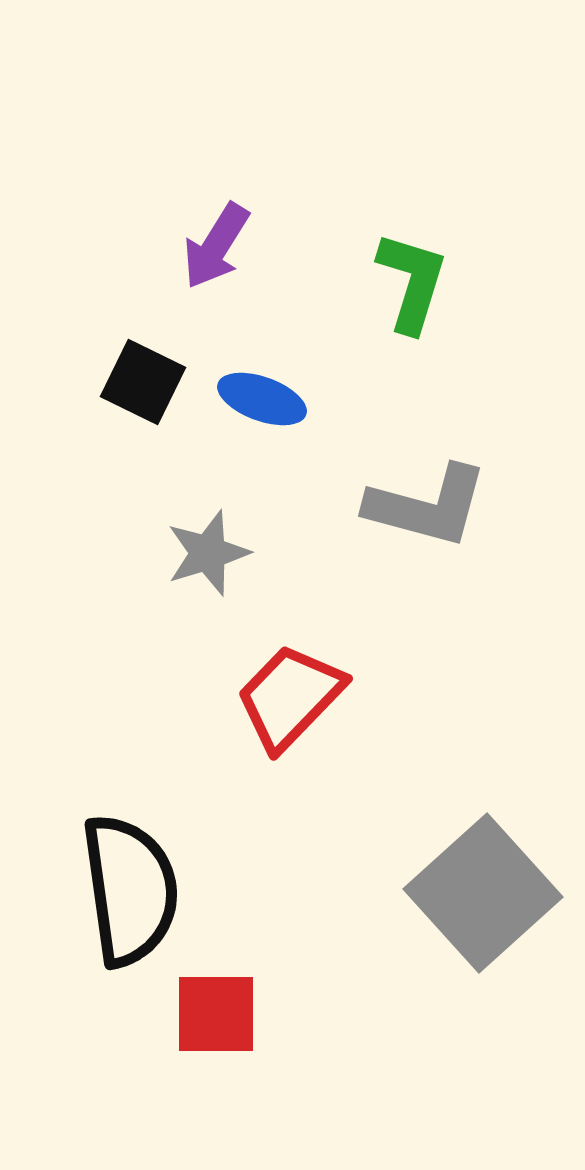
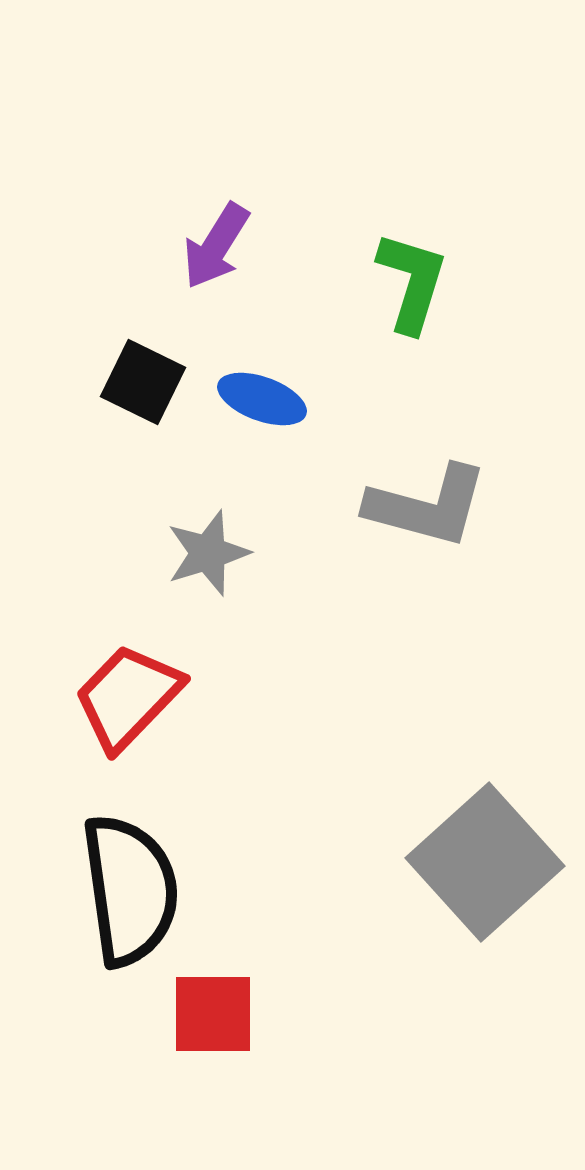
red trapezoid: moved 162 px left
gray square: moved 2 px right, 31 px up
red square: moved 3 px left
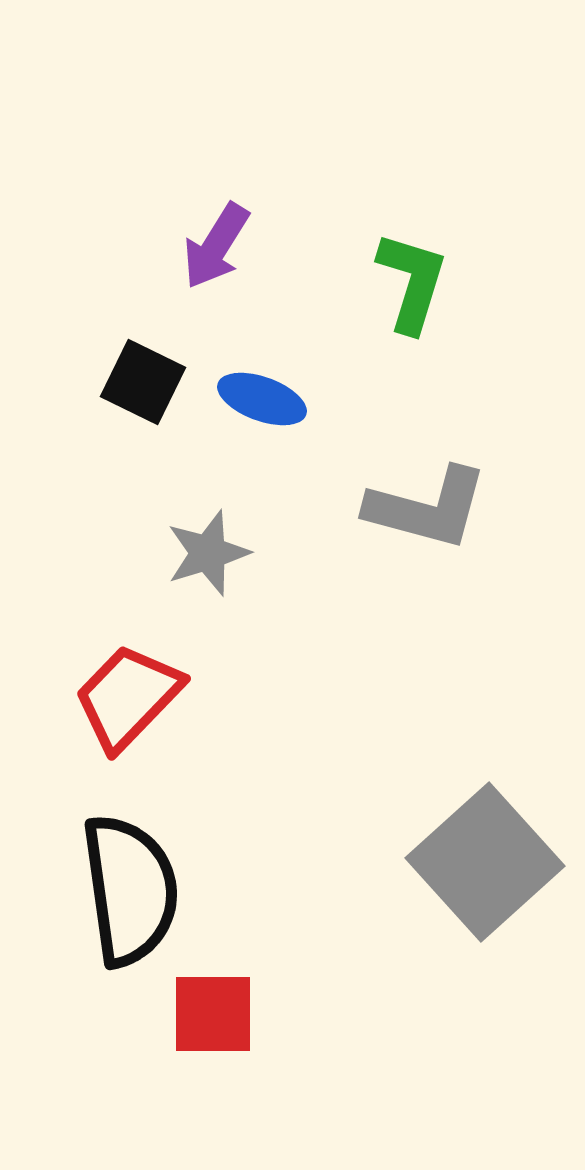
gray L-shape: moved 2 px down
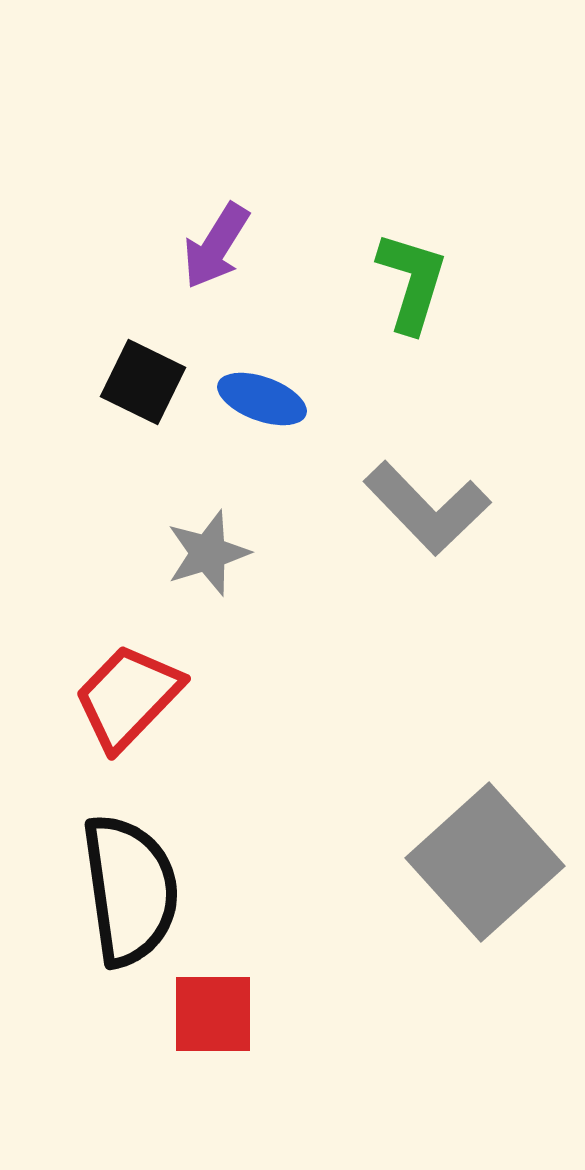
gray L-shape: rotated 31 degrees clockwise
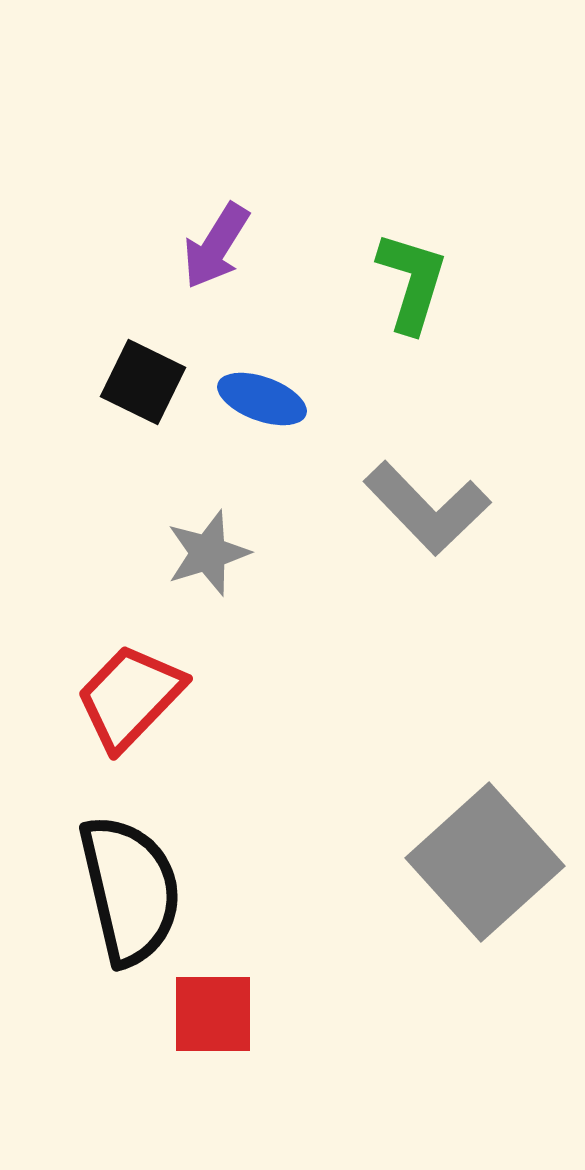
red trapezoid: moved 2 px right
black semicircle: rotated 5 degrees counterclockwise
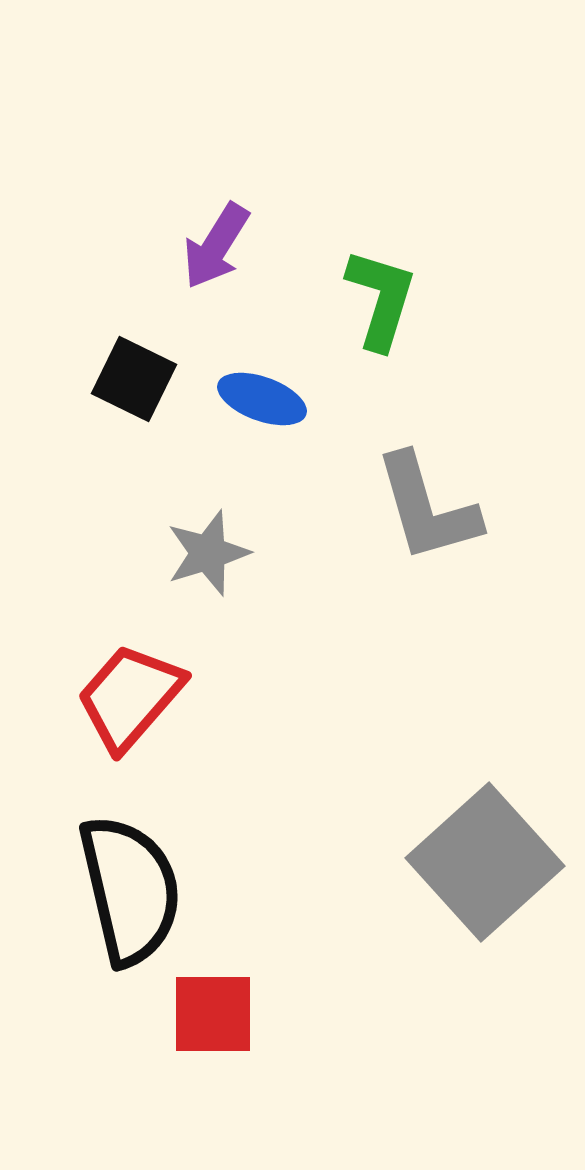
green L-shape: moved 31 px left, 17 px down
black square: moved 9 px left, 3 px up
gray L-shape: rotated 28 degrees clockwise
red trapezoid: rotated 3 degrees counterclockwise
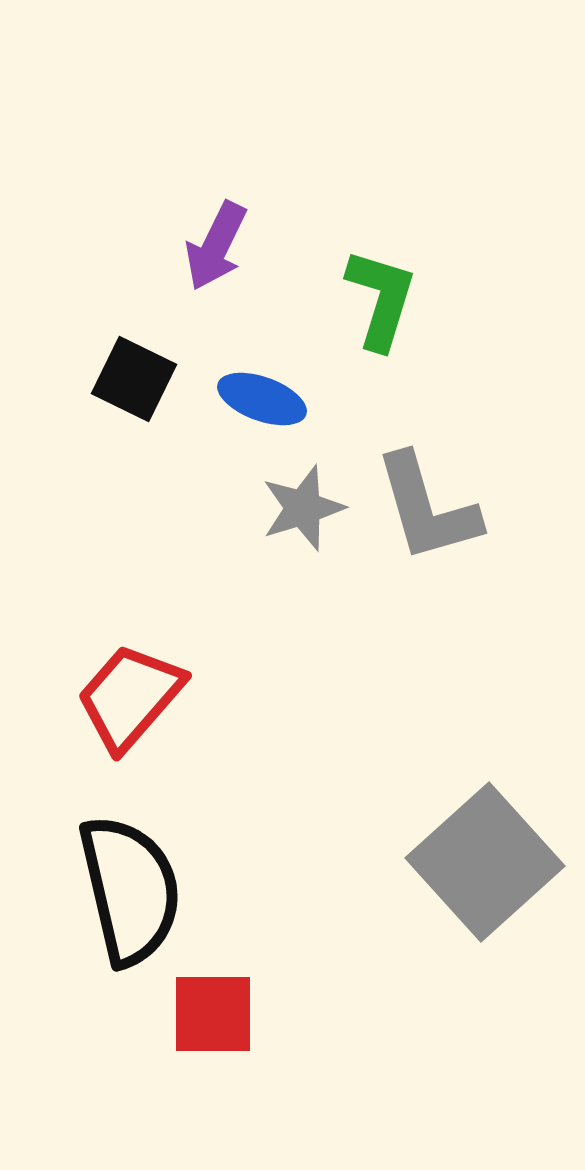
purple arrow: rotated 6 degrees counterclockwise
gray star: moved 95 px right, 45 px up
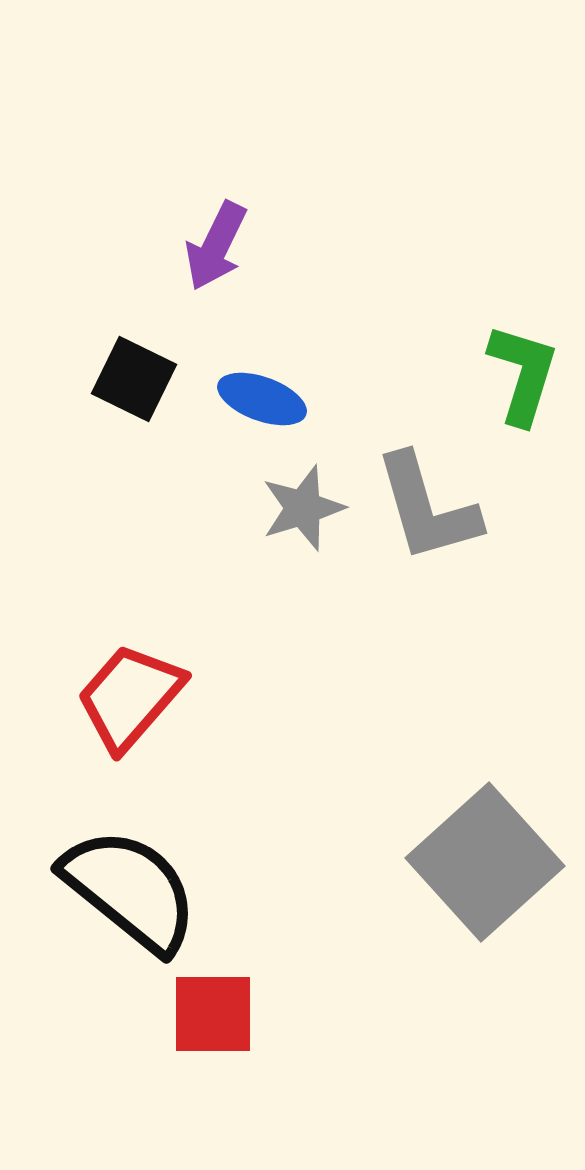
green L-shape: moved 142 px right, 75 px down
black semicircle: rotated 38 degrees counterclockwise
